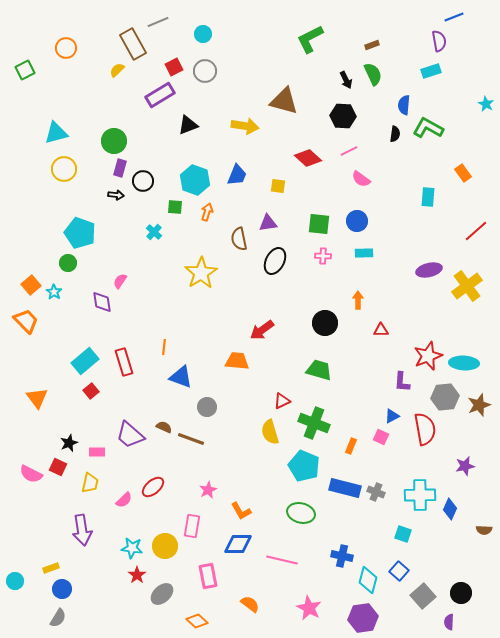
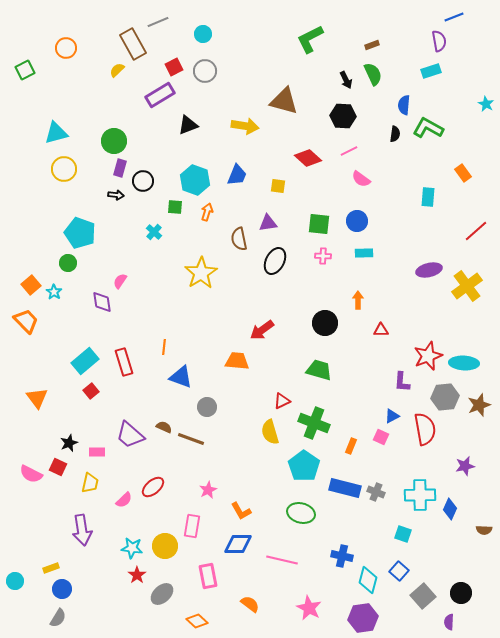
cyan pentagon at (304, 466): rotated 12 degrees clockwise
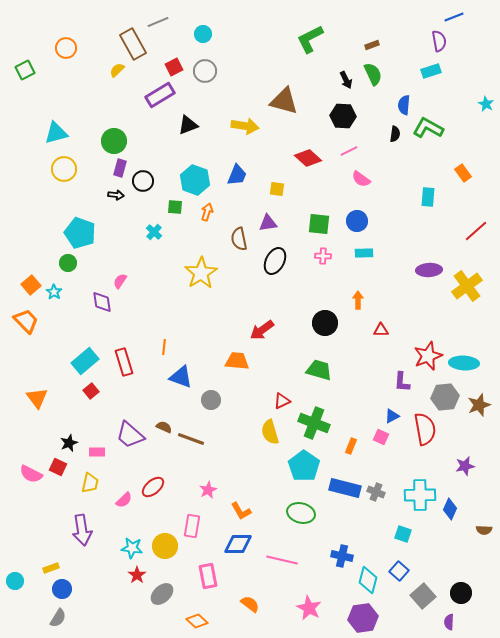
yellow square at (278, 186): moved 1 px left, 3 px down
purple ellipse at (429, 270): rotated 10 degrees clockwise
gray circle at (207, 407): moved 4 px right, 7 px up
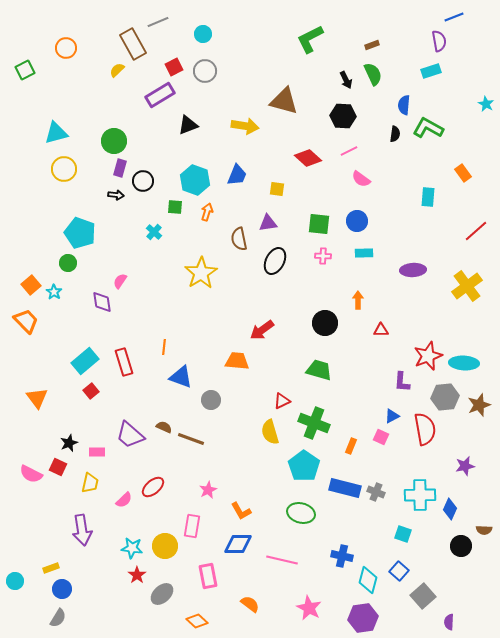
purple ellipse at (429, 270): moved 16 px left
black circle at (461, 593): moved 47 px up
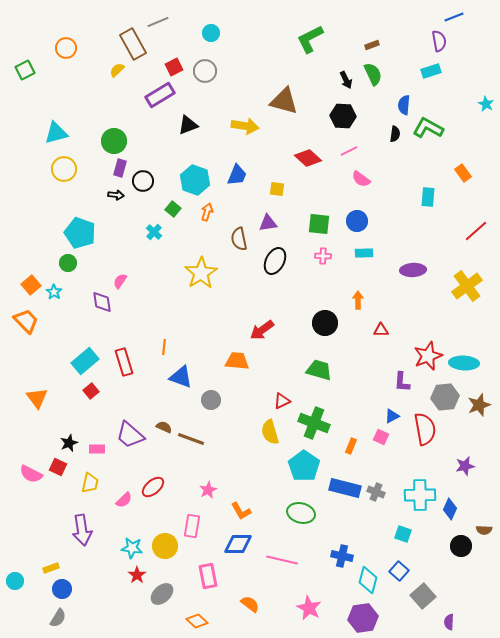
cyan circle at (203, 34): moved 8 px right, 1 px up
green square at (175, 207): moved 2 px left, 2 px down; rotated 35 degrees clockwise
pink rectangle at (97, 452): moved 3 px up
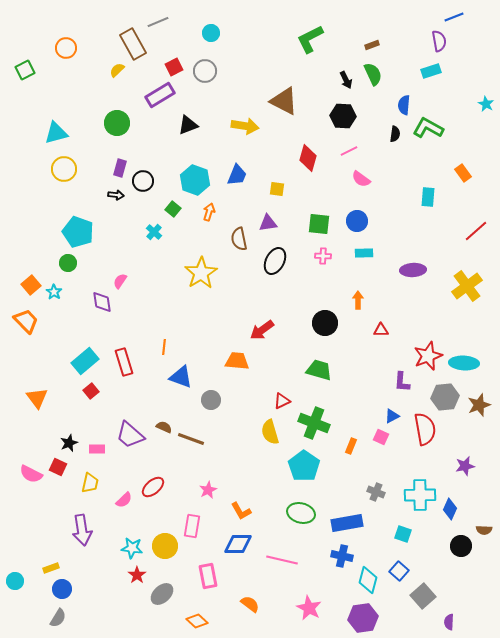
brown triangle at (284, 101): rotated 12 degrees clockwise
green circle at (114, 141): moved 3 px right, 18 px up
red diamond at (308, 158): rotated 64 degrees clockwise
orange arrow at (207, 212): moved 2 px right
cyan pentagon at (80, 233): moved 2 px left, 1 px up
blue rectangle at (345, 488): moved 2 px right, 35 px down; rotated 24 degrees counterclockwise
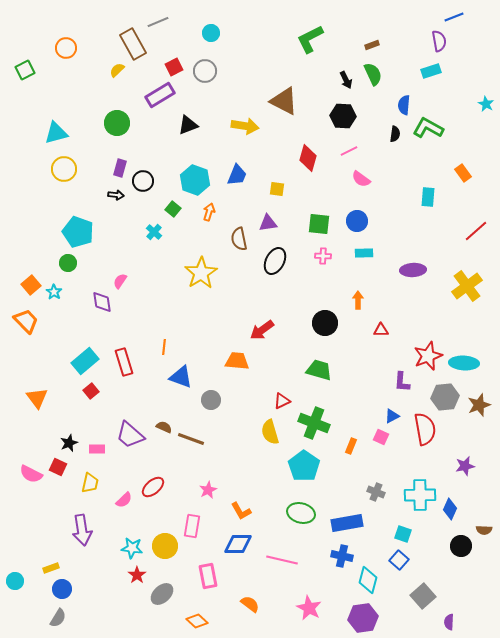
blue square at (399, 571): moved 11 px up
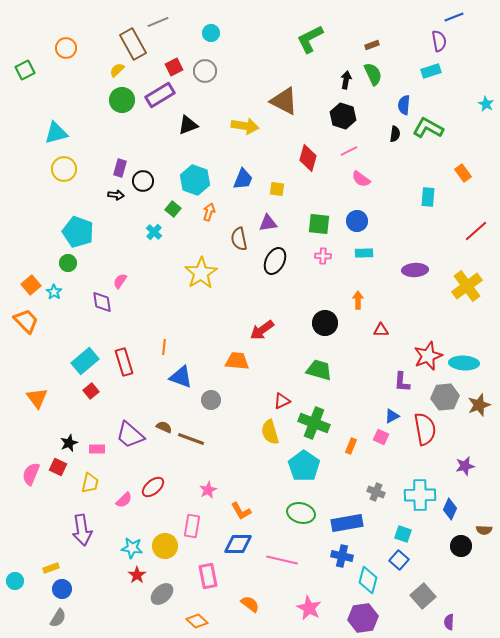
black arrow at (346, 80): rotated 144 degrees counterclockwise
black hexagon at (343, 116): rotated 15 degrees clockwise
green circle at (117, 123): moved 5 px right, 23 px up
blue trapezoid at (237, 175): moved 6 px right, 4 px down
purple ellipse at (413, 270): moved 2 px right
pink semicircle at (31, 474): rotated 85 degrees clockwise
